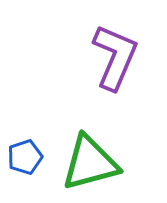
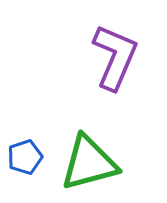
green triangle: moved 1 px left
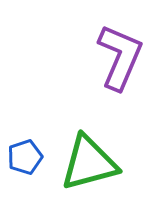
purple L-shape: moved 5 px right
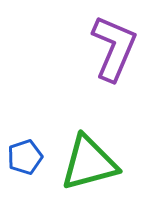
purple L-shape: moved 6 px left, 9 px up
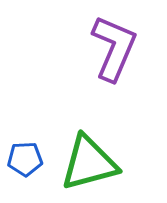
blue pentagon: moved 2 px down; rotated 16 degrees clockwise
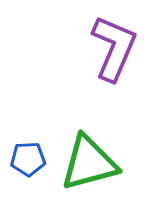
blue pentagon: moved 3 px right
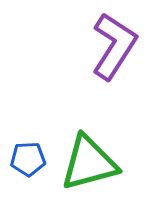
purple L-shape: moved 2 px up; rotated 10 degrees clockwise
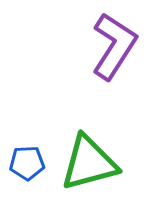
blue pentagon: moved 1 px left, 4 px down
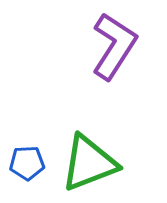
green triangle: rotated 6 degrees counterclockwise
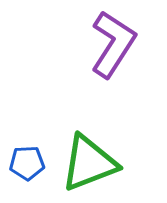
purple L-shape: moved 1 px left, 2 px up
